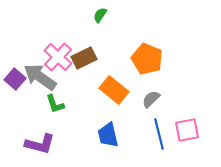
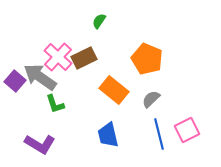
green semicircle: moved 1 px left, 6 px down
purple square: moved 2 px down
pink square: rotated 15 degrees counterclockwise
purple L-shape: rotated 16 degrees clockwise
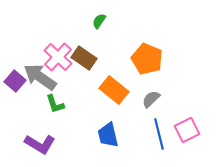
brown rectangle: rotated 60 degrees clockwise
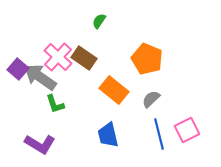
purple square: moved 3 px right, 12 px up
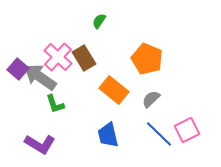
brown rectangle: rotated 25 degrees clockwise
blue line: rotated 32 degrees counterclockwise
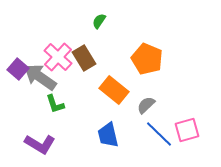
gray semicircle: moved 5 px left, 6 px down
pink square: rotated 10 degrees clockwise
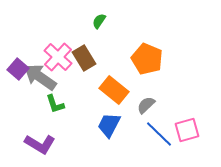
blue trapezoid: moved 1 px right, 10 px up; rotated 40 degrees clockwise
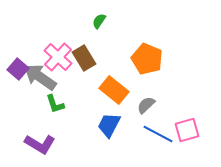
blue line: moved 1 px left; rotated 16 degrees counterclockwise
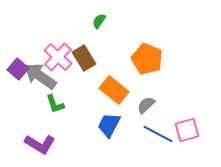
gray arrow: moved 1 px up
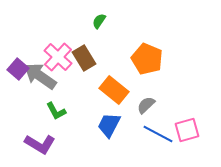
green L-shape: moved 1 px right, 7 px down; rotated 10 degrees counterclockwise
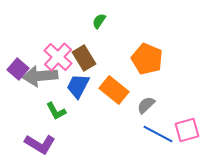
gray arrow: rotated 40 degrees counterclockwise
blue trapezoid: moved 31 px left, 39 px up
